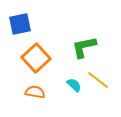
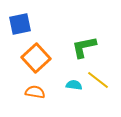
cyan semicircle: rotated 35 degrees counterclockwise
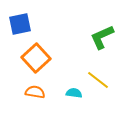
green L-shape: moved 18 px right, 10 px up; rotated 12 degrees counterclockwise
cyan semicircle: moved 8 px down
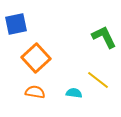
blue square: moved 4 px left
green L-shape: moved 2 px right; rotated 88 degrees clockwise
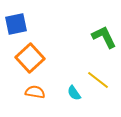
orange square: moved 6 px left
cyan semicircle: rotated 133 degrees counterclockwise
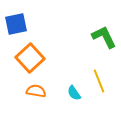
yellow line: moved 1 px right, 1 px down; rotated 30 degrees clockwise
orange semicircle: moved 1 px right, 1 px up
